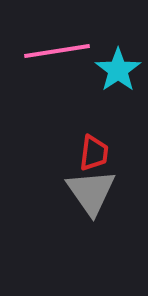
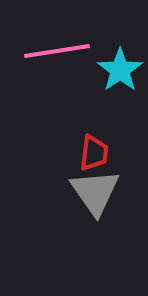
cyan star: moved 2 px right
gray triangle: moved 4 px right
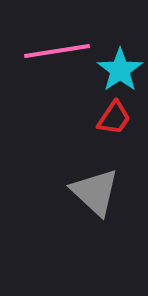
red trapezoid: moved 20 px right, 35 px up; rotated 27 degrees clockwise
gray triangle: rotated 12 degrees counterclockwise
